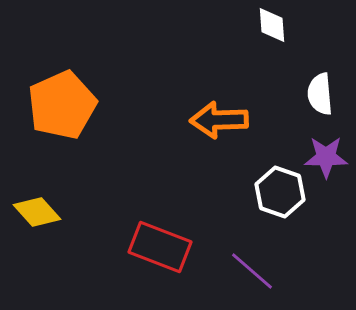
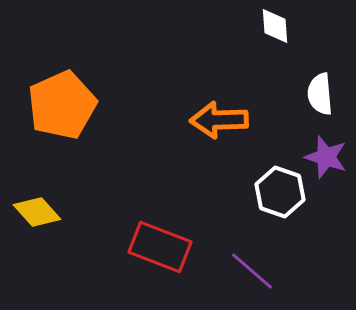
white diamond: moved 3 px right, 1 px down
purple star: rotated 18 degrees clockwise
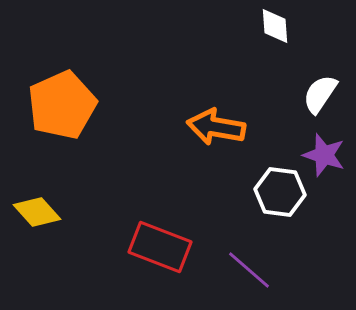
white semicircle: rotated 39 degrees clockwise
orange arrow: moved 3 px left, 7 px down; rotated 12 degrees clockwise
purple star: moved 2 px left, 2 px up
white hexagon: rotated 12 degrees counterclockwise
purple line: moved 3 px left, 1 px up
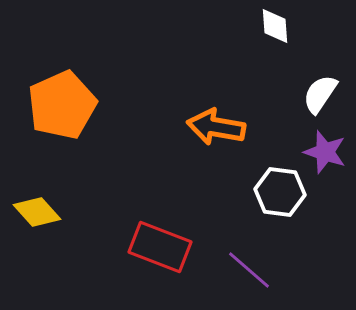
purple star: moved 1 px right, 3 px up
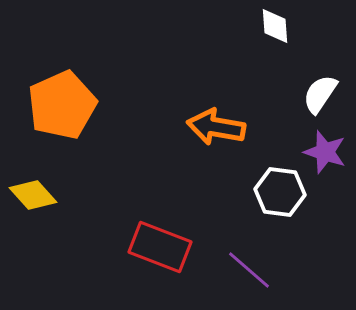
yellow diamond: moved 4 px left, 17 px up
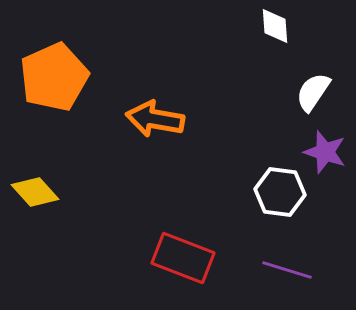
white semicircle: moved 7 px left, 2 px up
orange pentagon: moved 8 px left, 28 px up
orange arrow: moved 61 px left, 8 px up
yellow diamond: moved 2 px right, 3 px up
red rectangle: moved 23 px right, 11 px down
purple line: moved 38 px right; rotated 24 degrees counterclockwise
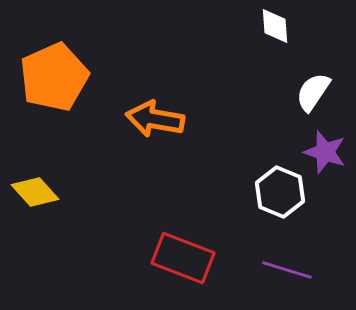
white hexagon: rotated 15 degrees clockwise
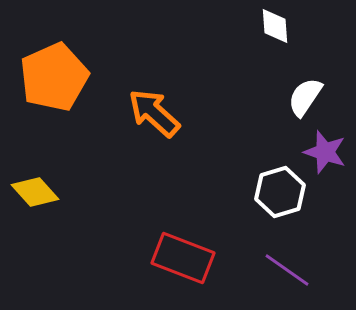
white semicircle: moved 8 px left, 5 px down
orange arrow: moved 1 px left, 6 px up; rotated 32 degrees clockwise
white hexagon: rotated 21 degrees clockwise
purple line: rotated 18 degrees clockwise
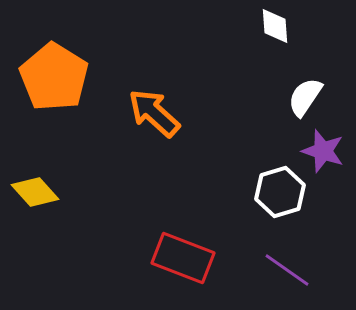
orange pentagon: rotated 16 degrees counterclockwise
purple star: moved 2 px left, 1 px up
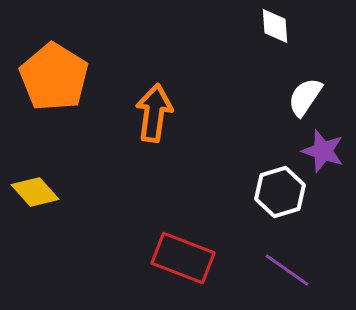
orange arrow: rotated 56 degrees clockwise
